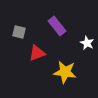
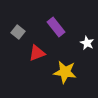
purple rectangle: moved 1 px left, 1 px down
gray square: moved 1 px left; rotated 24 degrees clockwise
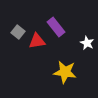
red triangle: moved 12 px up; rotated 12 degrees clockwise
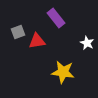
purple rectangle: moved 9 px up
gray square: rotated 32 degrees clockwise
yellow star: moved 2 px left
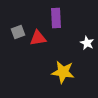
purple rectangle: rotated 36 degrees clockwise
red triangle: moved 1 px right, 3 px up
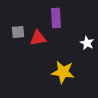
gray square: rotated 16 degrees clockwise
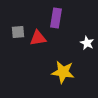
purple rectangle: rotated 12 degrees clockwise
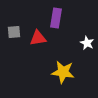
gray square: moved 4 px left
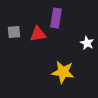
red triangle: moved 4 px up
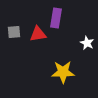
yellow star: rotated 10 degrees counterclockwise
